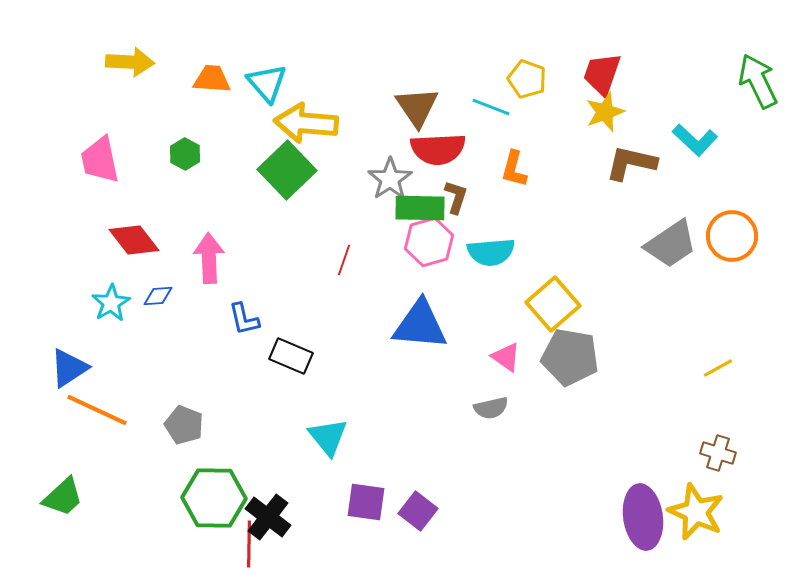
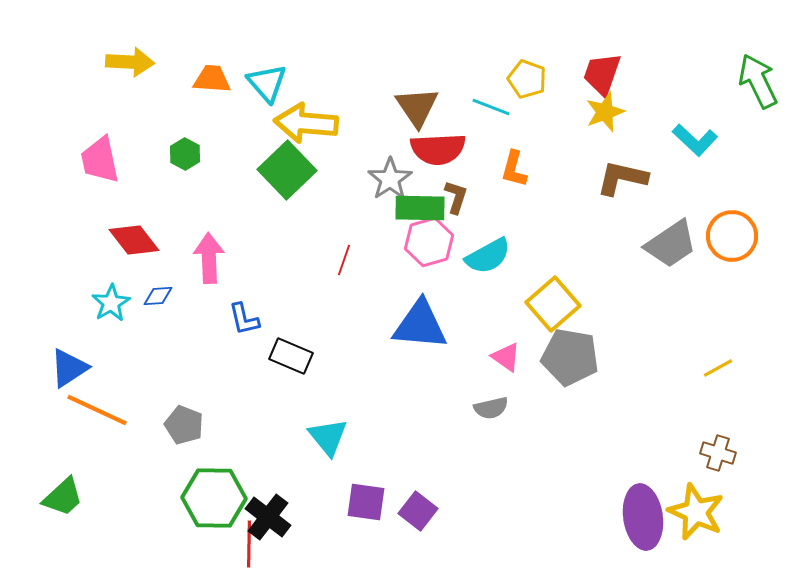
brown L-shape at (631, 163): moved 9 px left, 15 px down
cyan semicircle at (491, 252): moved 3 px left, 4 px down; rotated 24 degrees counterclockwise
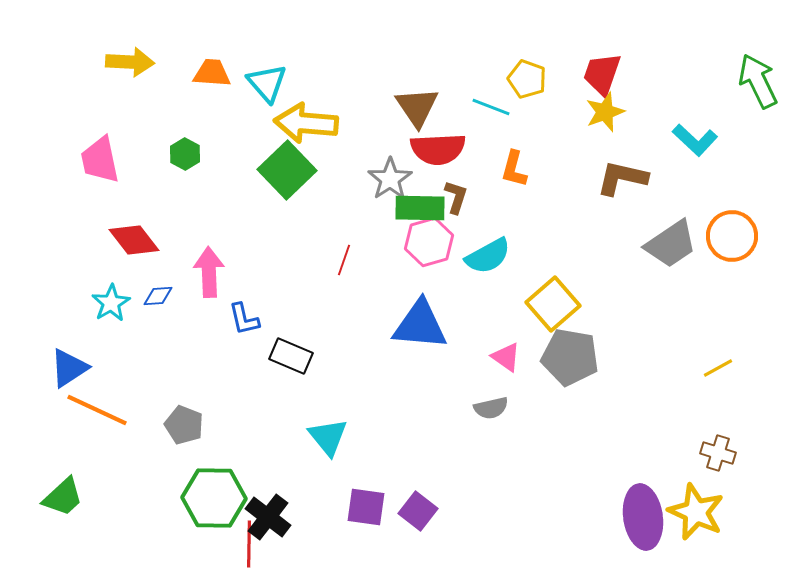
orange trapezoid at (212, 79): moved 6 px up
pink arrow at (209, 258): moved 14 px down
purple square at (366, 502): moved 5 px down
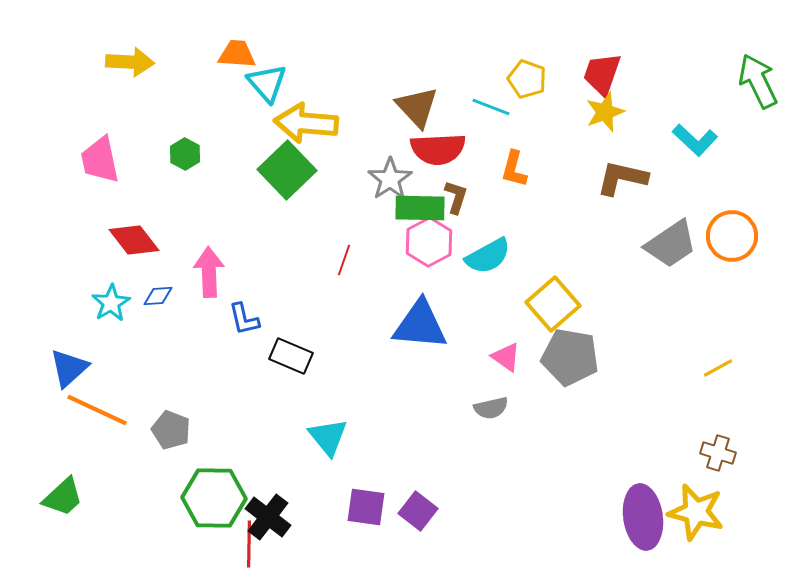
orange trapezoid at (212, 73): moved 25 px right, 19 px up
brown triangle at (417, 107): rotated 9 degrees counterclockwise
pink hexagon at (429, 242): rotated 12 degrees counterclockwise
blue triangle at (69, 368): rotated 9 degrees counterclockwise
gray pentagon at (184, 425): moved 13 px left, 5 px down
yellow star at (696, 512): rotated 10 degrees counterclockwise
